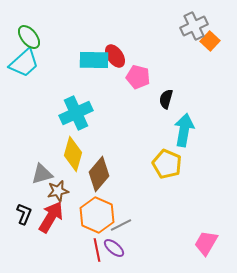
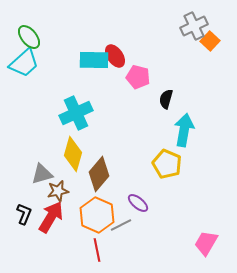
purple ellipse: moved 24 px right, 45 px up
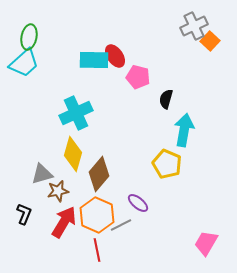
green ellipse: rotated 50 degrees clockwise
red arrow: moved 13 px right, 5 px down
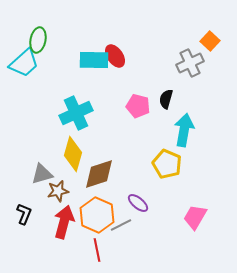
gray cross: moved 4 px left, 37 px down
green ellipse: moved 9 px right, 3 px down
pink pentagon: moved 29 px down
brown diamond: rotated 32 degrees clockwise
red arrow: rotated 16 degrees counterclockwise
pink trapezoid: moved 11 px left, 26 px up
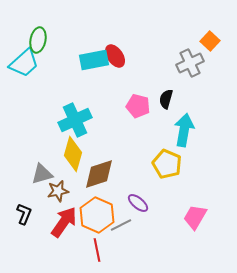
cyan rectangle: rotated 12 degrees counterclockwise
cyan cross: moved 1 px left, 7 px down
red arrow: rotated 20 degrees clockwise
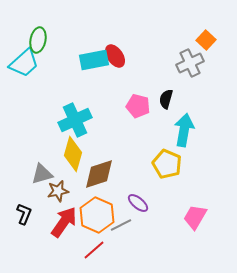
orange square: moved 4 px left, 1 px up
red line: moved 3 px left; rotated 60 degrees clockwise
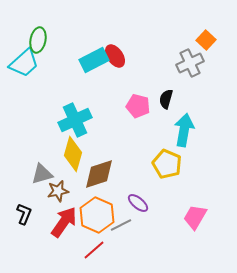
cyan rectangle: rotated 16 degrees counterclockwise
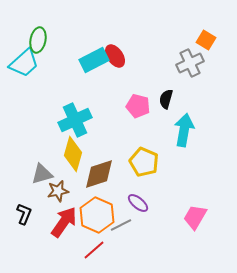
orange square: rotated 12 degrees counterclockwise
yellow pentagon: moved 23 px left, 2 px up
